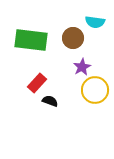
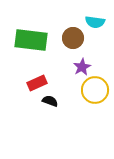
red rectangle: rotated 24 degrees clockwise
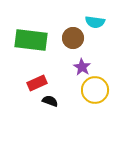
purple star: rotated 12 degrees counterclockwise
